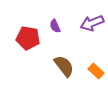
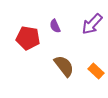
purple arrow: moved 1 px down; rotated 25 degrees counterclockwise
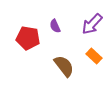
orange rectangle: moved 2 px left, 15 px up
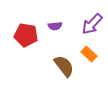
purple semicircle: rotated 72 degrees counterclockwise
red pentagon: moved 2 px left, 3 px up
orange rectangle: moved 5 px left, 2 px up
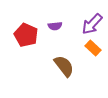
red pentagon: rotated 15 degrees clockwise
orange rectangle: moved 4 px right, 6 px up
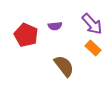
purple arrow: rotated 85 degrees counterclockwise
